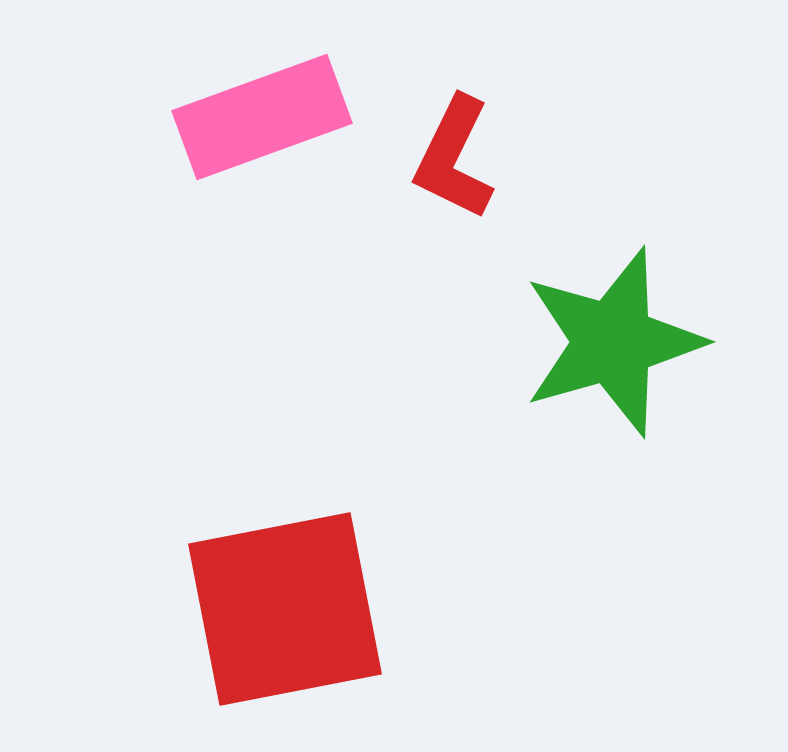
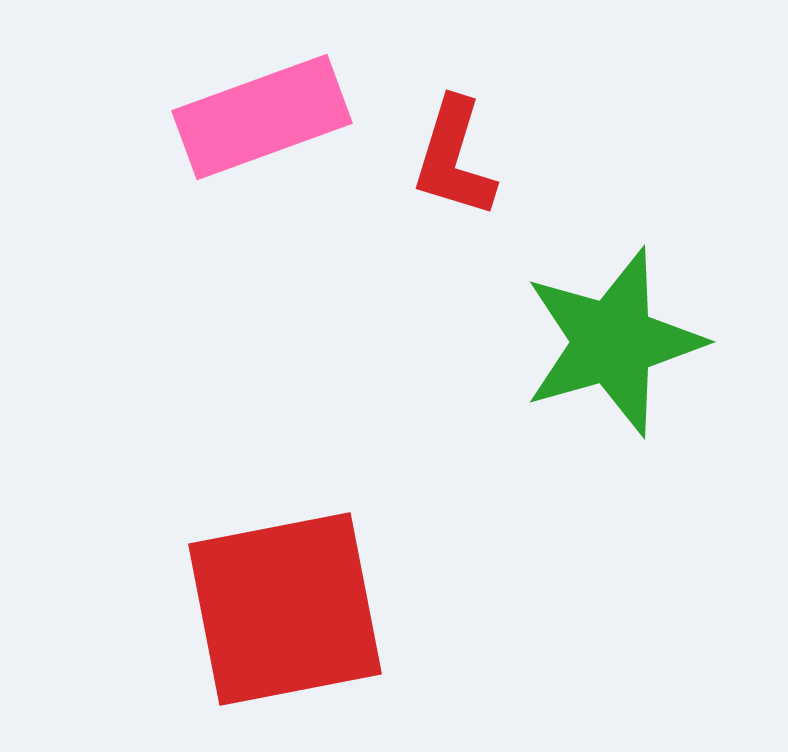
red L-shape: rotated 9 degrees counterclockwise
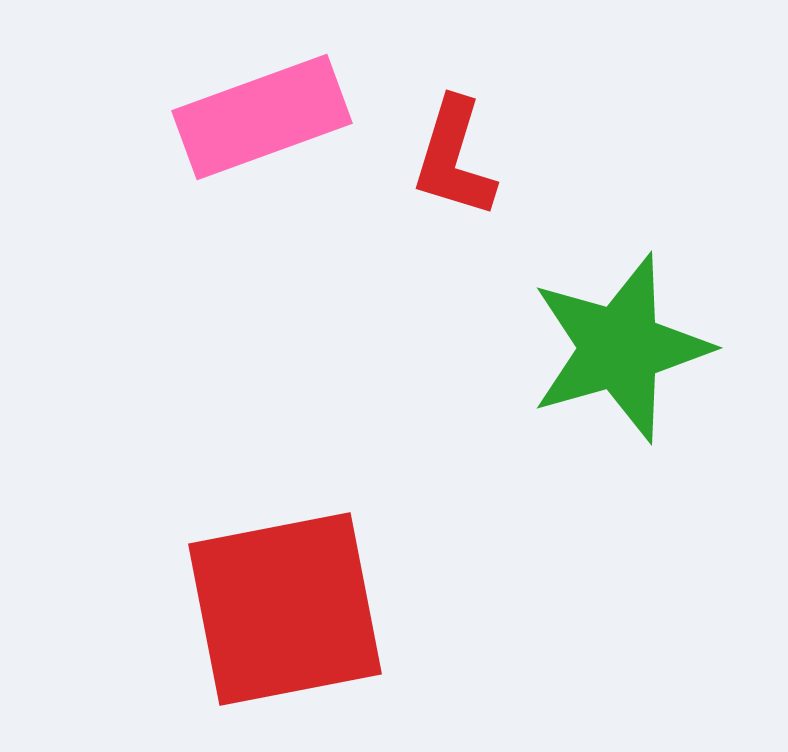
green star: moved 7 px right, 6 px down
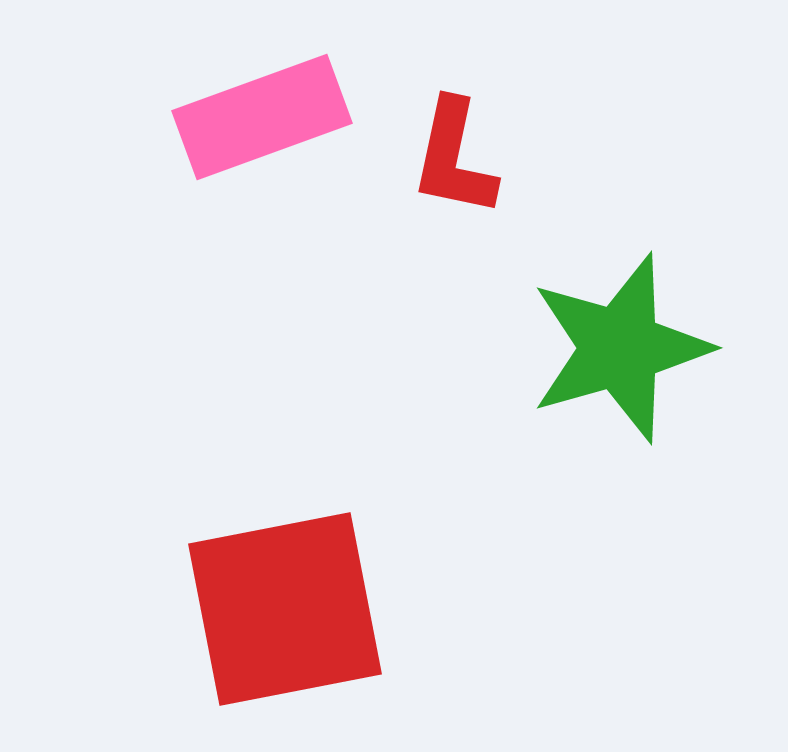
red L-shape: rotated 5 degrees counterclockwise
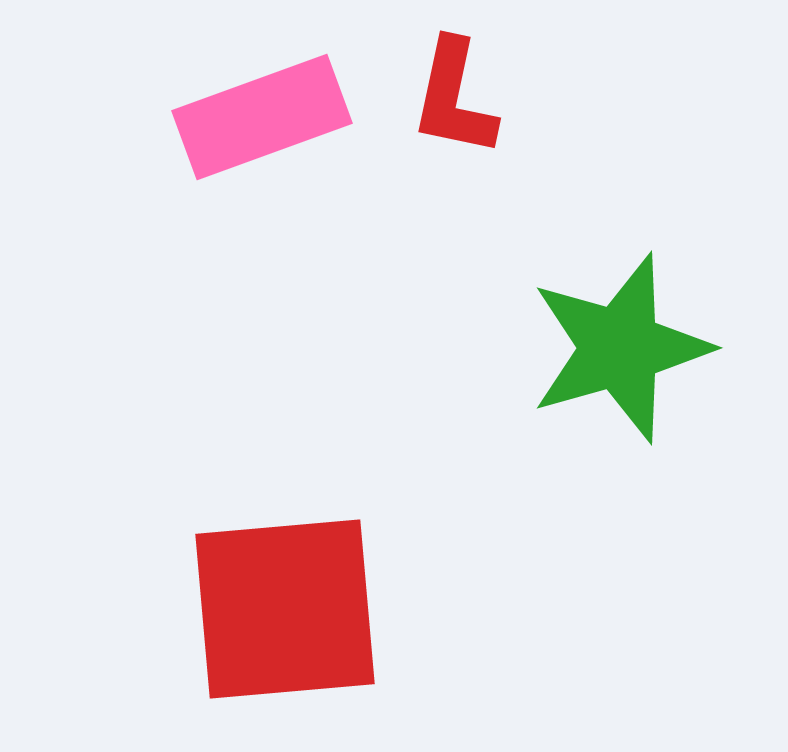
red L-shape: moved 60 px up
red square: rotated 6 degrees clockwise
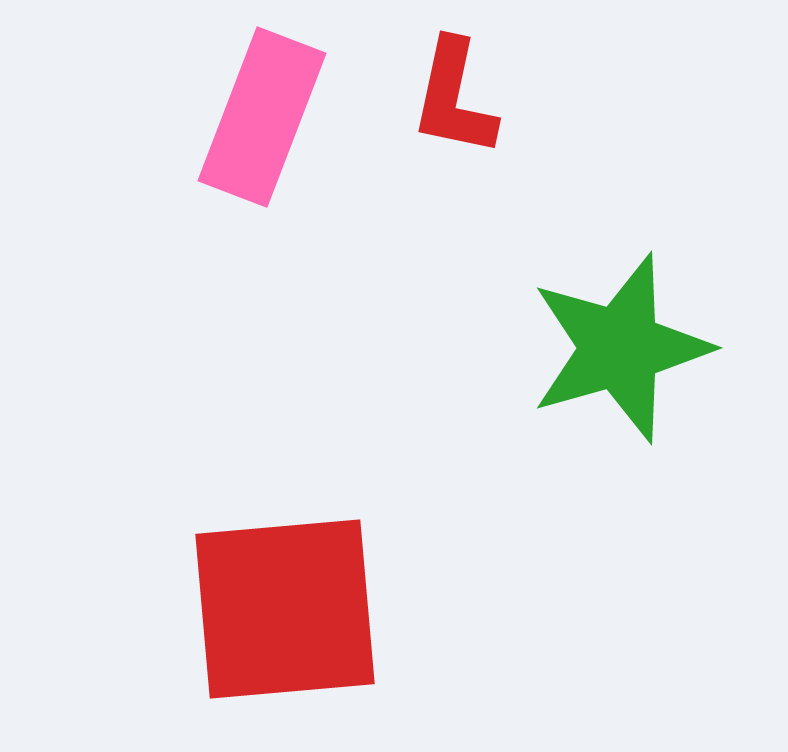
pink rectangle: rotated 49 degrees counterclockwise
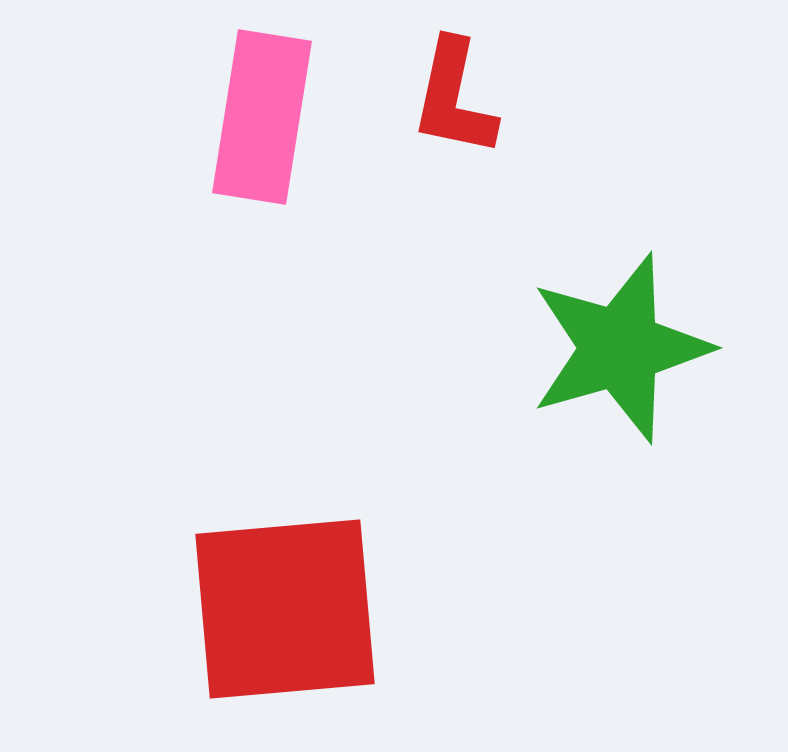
pink rectangle: rotated 12 degrees counterclockwise
